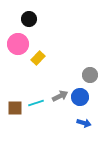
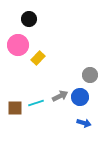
pink circle: moved 1 px down
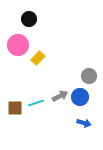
gray circle: moved 1 px left, 1 px down
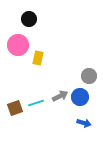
yellow rectangle: rotated 32 degrees counterclockwise
brown square: rotated 21 degrees counterclockwise
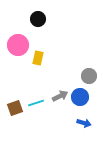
black circle: moved 9 px right
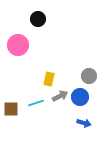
yellow rectangle: moved 11 px right, 21 px down
brown square: moved 4 px left, 1 px down; rotated 21 degrees clockwise
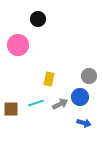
gray arrow: moved 8 px down
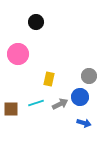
black circle: moved 2 px left, 3 px down
pink circle: moved 9 px down
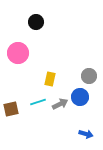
pink circle: moved 1 px up
yellow rectangle: moved 1 px right
cyan line: moved 2 px right, 1 px up
brown square: rotated 14 degrees counterclockwise
blue arrow: moved 2 px right, 11 px down
